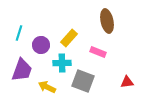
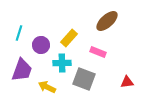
brown ellipse: rotated 60 degrees clockwise
gray square: moved 1 px right, 2 px up
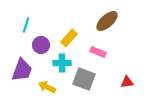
cyan line: moved 7 px right, 8 px up
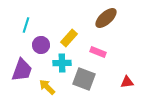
brown ellipse: moved 1 px left, 3 px up
yellow arrow: rotated 18 degrees clockwise
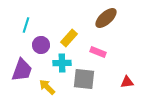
gray square: rotated 15 degrees counterclockwise
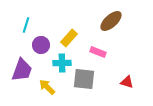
brown ellipse: moved 5 px right, 3 px down
red triangle: rotated 24 degrees clockwise
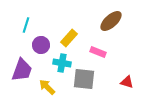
cyan cross: rotated 12 degrees clockwise
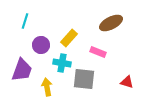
brown ellipse: moved 2 px down; rotated 15 degrees clockwise
cyan line: moved 1 px left, 4 px up
yellow arrow: rotated 36 degrees clockwise
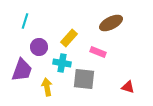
purple circle: moved 2 px left, 2 px down
red triangle: moved 1 px right, 5 px down
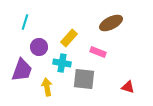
cyan line: moved 1 px down
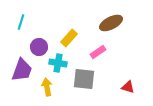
cyan line: moved 4 px left
pink rectangle: rotated 56 degrees counterclockwise
cyan cross: moved 4 px left
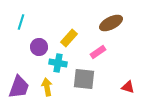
purple trapezoid: moved 3 px left, 17 px down
